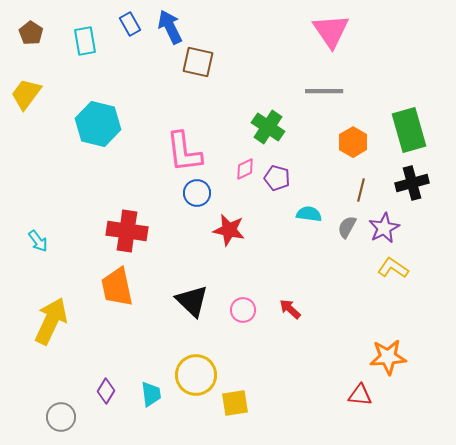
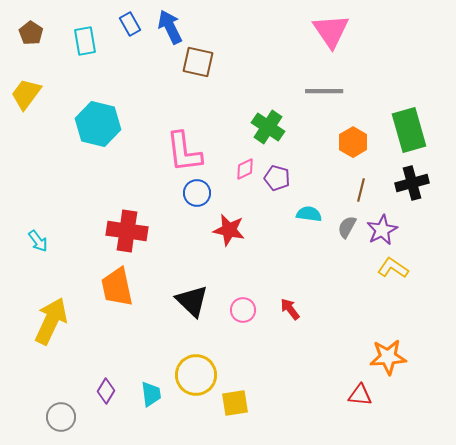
purple star: moved 2 px left, 2 px down
red arrow: rotated 10 degrees clockwise
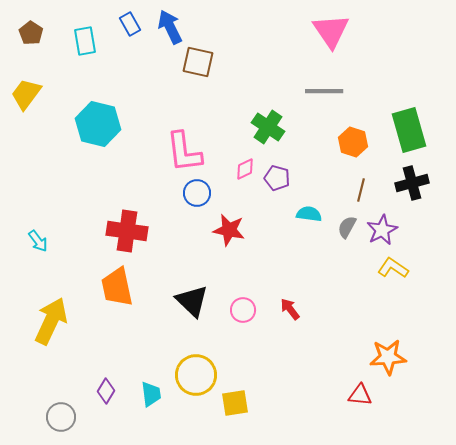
orange hexagon: rotated 12 degrees counterclockwise
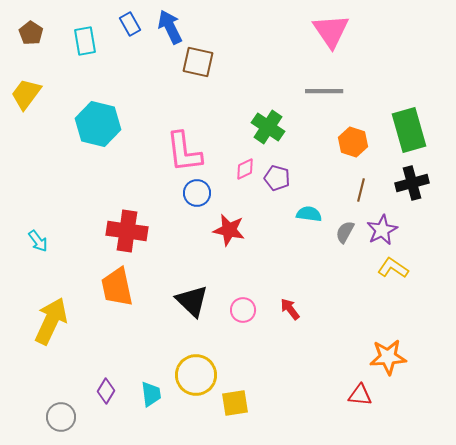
gray semicircle: moved 2 px left, 5 px down
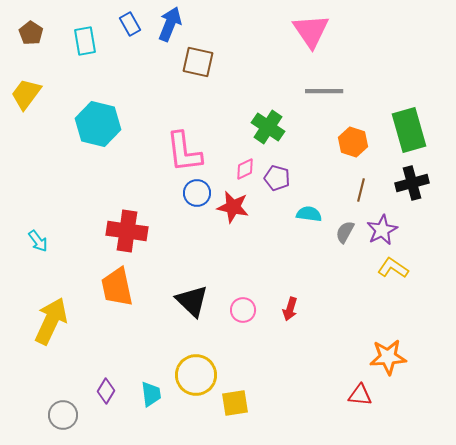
blue arrow: moved 3 px up; rotated 48 degrees clockwise
pink triangle: moved 20 px left
red star: moved 4 px right, 23 px up
red arrow: rotated 125 degrees counterclockwise
gray circle: moved 2 px right, 2 px up
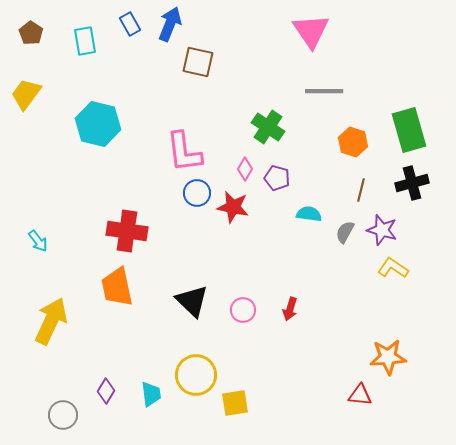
pink diamond: rotated 35 degrees counterclockwise
purple star: rotated 28 degrees counterclockwise
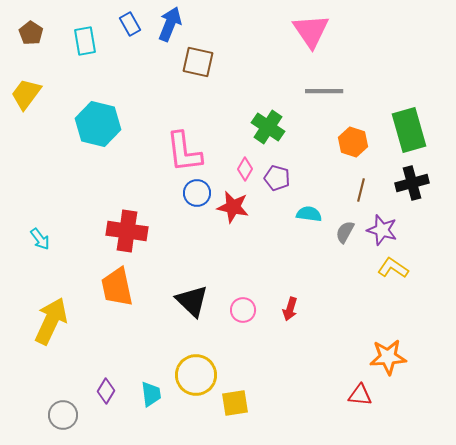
cyan arrow: moved 2 px right, 2 px up
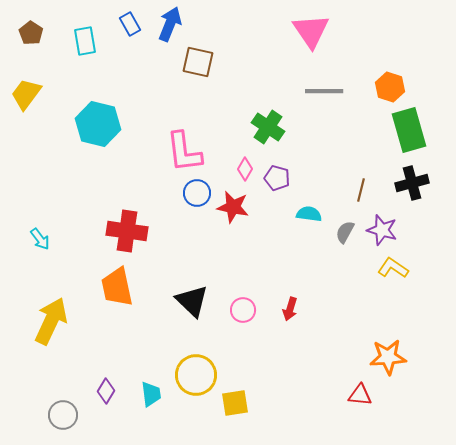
orange hexagon: moved 37 px right, 55 px up
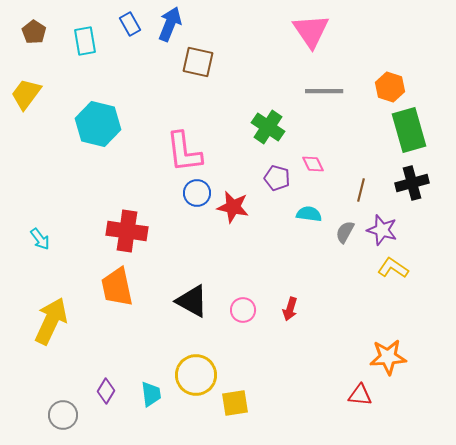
brown pentagon: moved 3 px right, 1 px up
pink diamond: moved 68 px right, 5 px up; rotated 55 degrees counterclockwise
black triangle: rotated 15 degrees counterclockwise
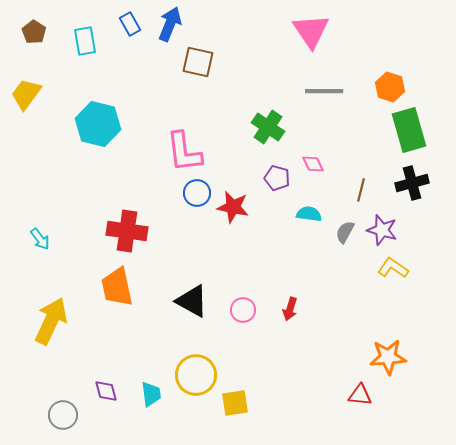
purple diamond: rotated 45 degrees counterclockwise
